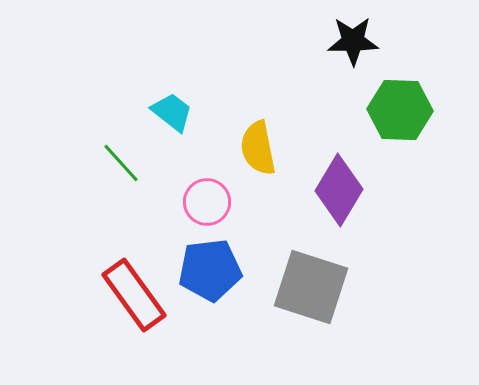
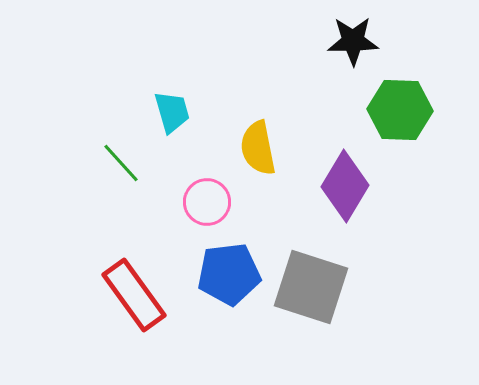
cyan trapezoid: rotated 36 degrees clockwise
purple diamond: moved 6 px right, 4 px up
blue pentagon: moved 19 px right, 4 px down
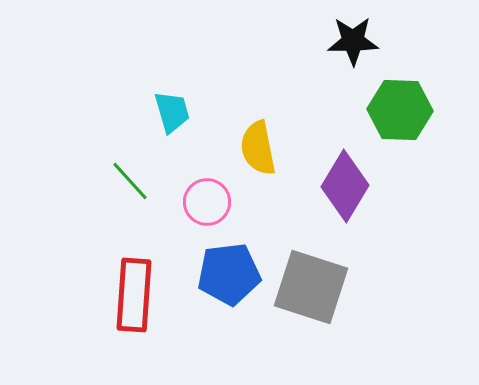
green line: moved 9 px right, 18 px down
red rectangle: rotated 40 degrees clockwise
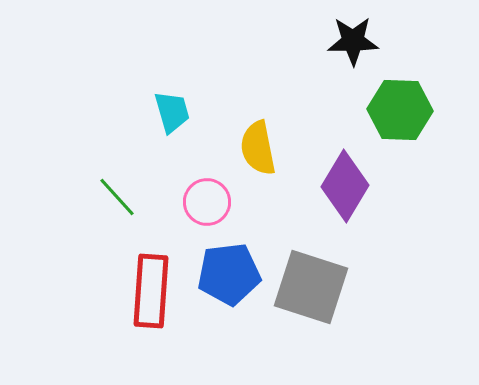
green line: moved 13 px left, 16 px down
red rectangle: moved 17 px right, 4 px up
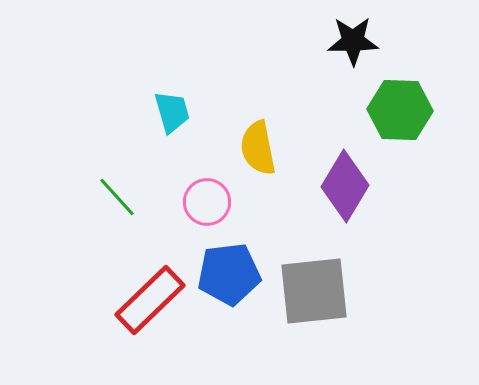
gray square: moved 3 px right, 4 px down; rotated 24 degrees counterclockwise
red rectangle: moved 1 px left, 9 px down; rotated 42 degrees clockwise
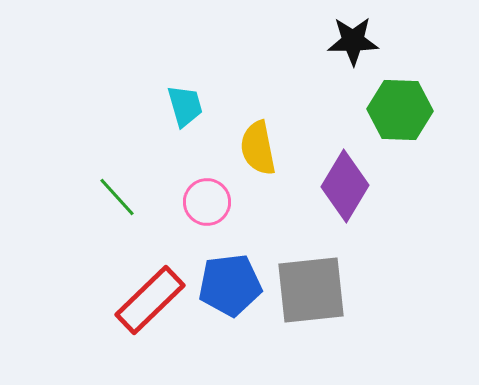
cyan trapezoid: moved 13 px right, 6 px up
blue pentagon: moved 1 px right, 11 px down
gray square: moved 3 px left, 1 px up
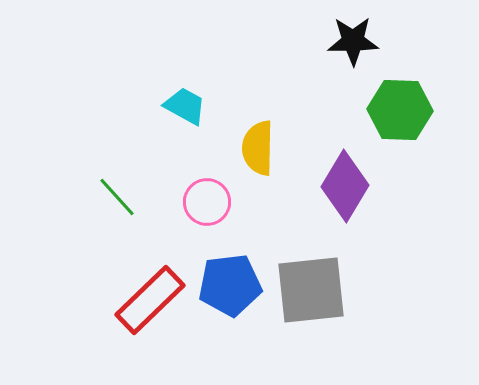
cyan trapezoid: rotated 45 degrees counterclockwise
yellow semicircle: rotated 12 degrees clockwise
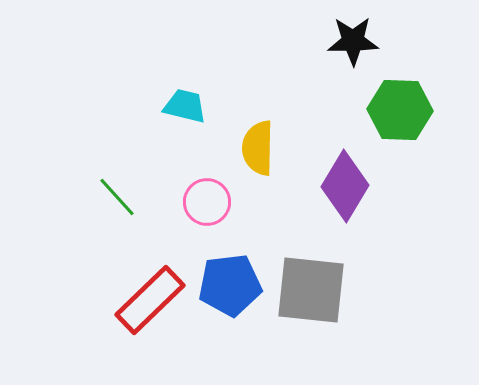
cyan trapezoid: rotated 15 degrees counterclockwise
gray square: rotated 12 degrees clockwise
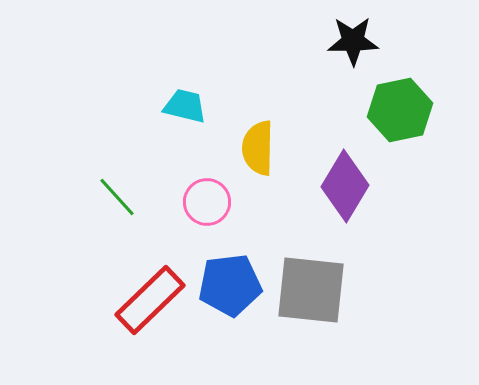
green hexagon: rotated 14 degrees counterclockwise
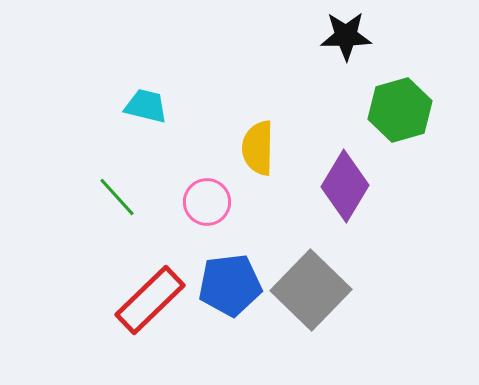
black star: moved 7 px left, 5 px up
cyan trapezoid: moved 39 px left
green hexagon: rotated 4 degrees counterclockwise
gray square: rotated 38 degrees clockwise
